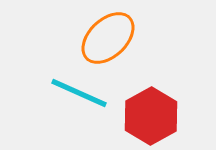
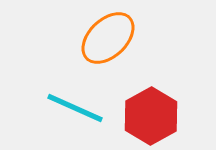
cyan line: moved 4 px left, 15 px down
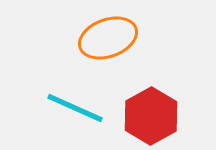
orange ellipse: rotated 24 degrees clockwise
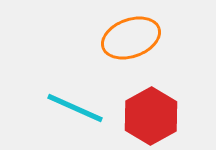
orange ellipse: moved 23 px right
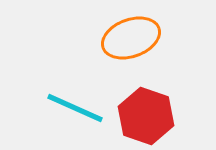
red hexagon: moved 5 px left; rotated 12 degrees counterclockwise
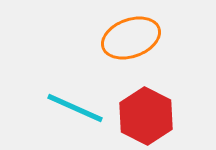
red hexagon: rotated 8 degrees clockwise
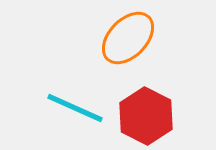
orange ellipse: moved 3 px left; rotated 26 degrees counterclockwise
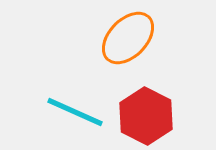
cyan line: moved 4 px down
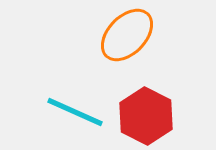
orange ellipse: moved 1 px left, 3 px up
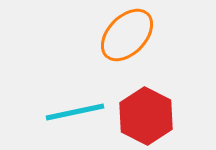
cyan line: rotated 36 degrees counterclockwise
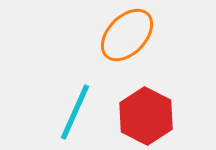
cyan line: rotated 54 degrees counterclockwise
